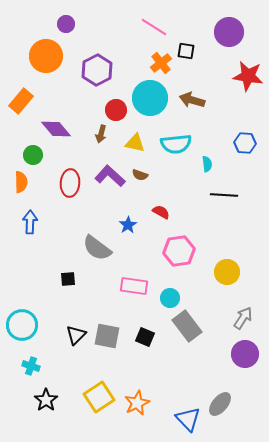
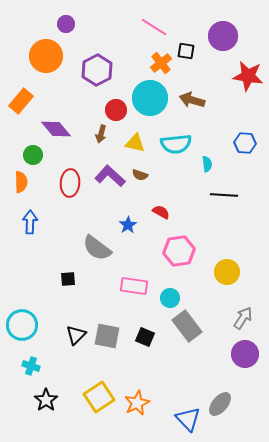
purple circle at (229, 32): moved 6 px left, 4 px down
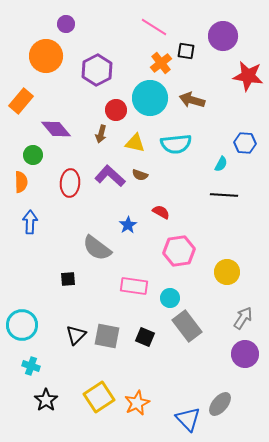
cyan semicircle at (207, 164): moved 14 px right; rotated 35 degrees clockwise
